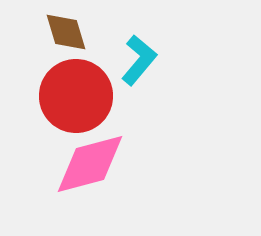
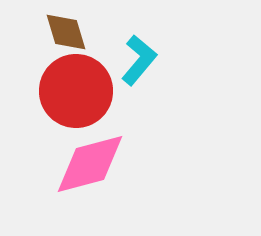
red circle: moved 5 px up
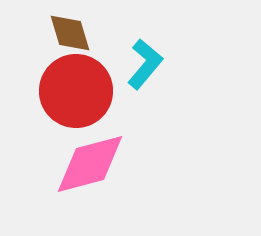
brown diamond: moved 4 px right, 1 px down
cyan L-shape: moved 6 px right, 4 px down
